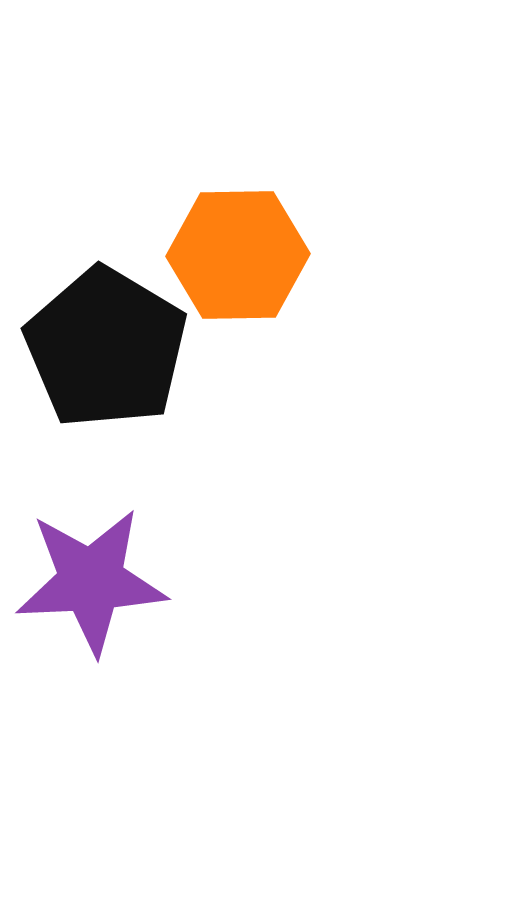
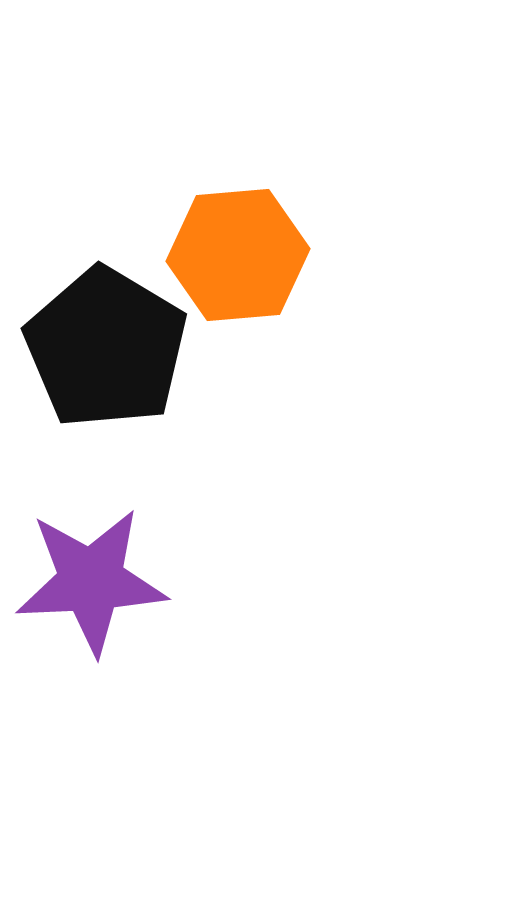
orange hexagon: rotated 4 degrees counterclockwise
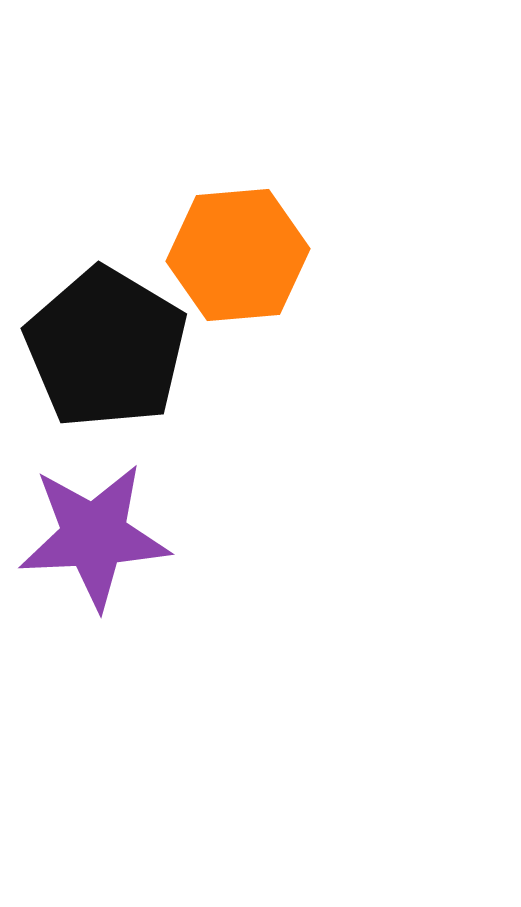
purple star: moved 3 px right, 45 px up
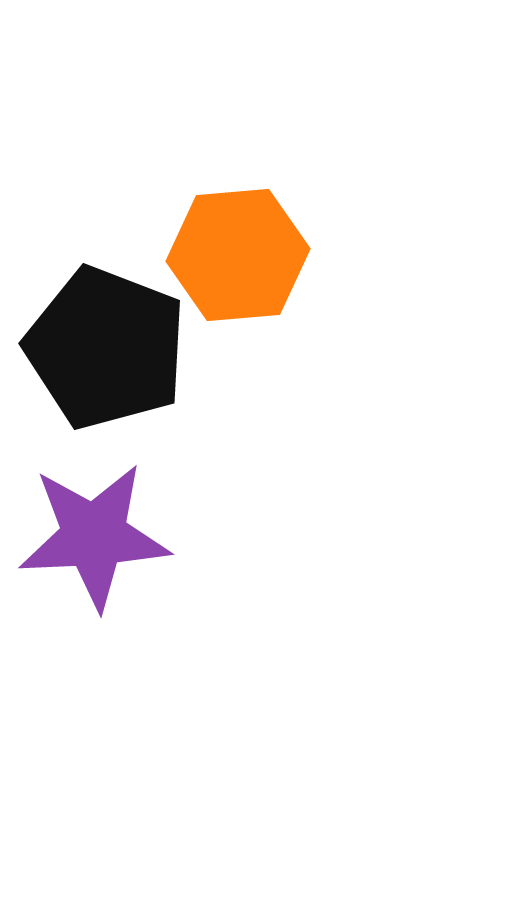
black pentagon: rotated 10 degrees counterclockwise
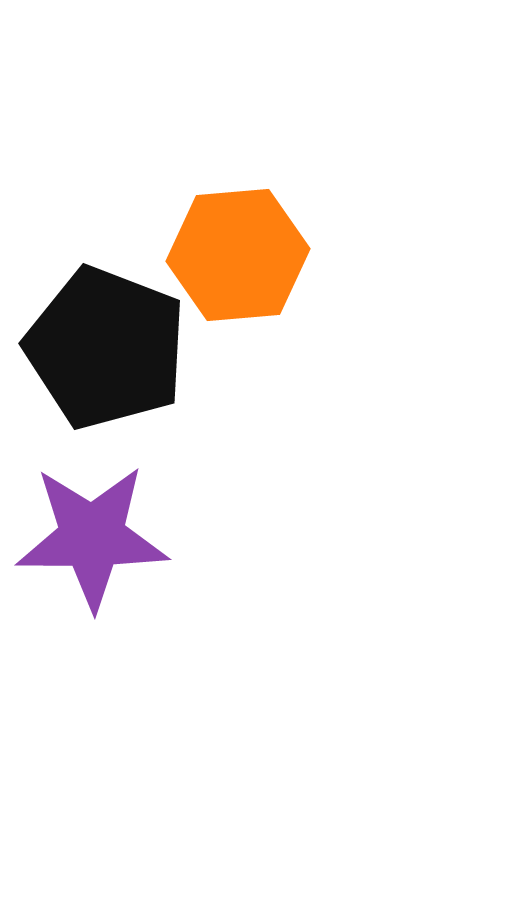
purple star: moved 2 px left, 1 px down; rotated 3 degrees clockwise
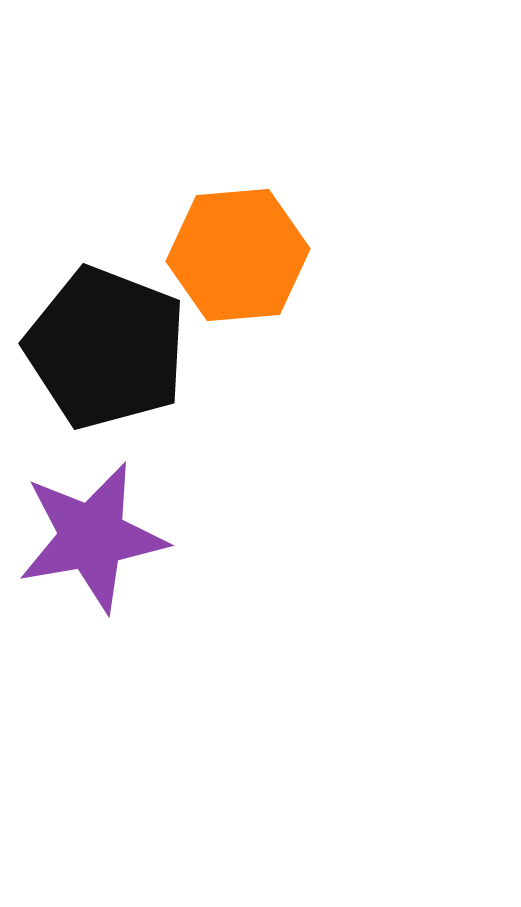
purple star: rotated 10 degrees counterclockwise
